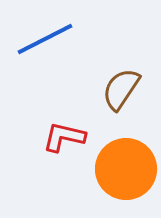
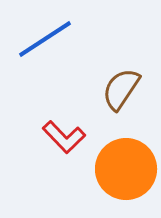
blue line: rotated 6 degrees counterclockwise
red L-shape: rotated 147 degrees counterclockwise
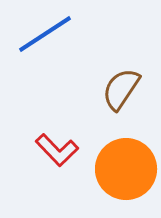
blue line: moved 5 px up
red L-shape: moved 7 px left, 13 px down
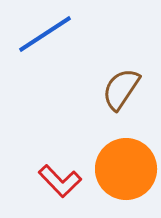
red L-shape: moved 3 px right, 31 px down
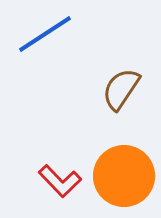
orange circle: moved 2 px left, 7 px down
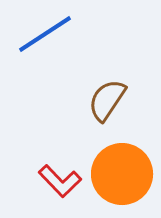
brown semicircle: moved 14 px left, 11 px down
orange circle: moved 2 px left, 2 px up
